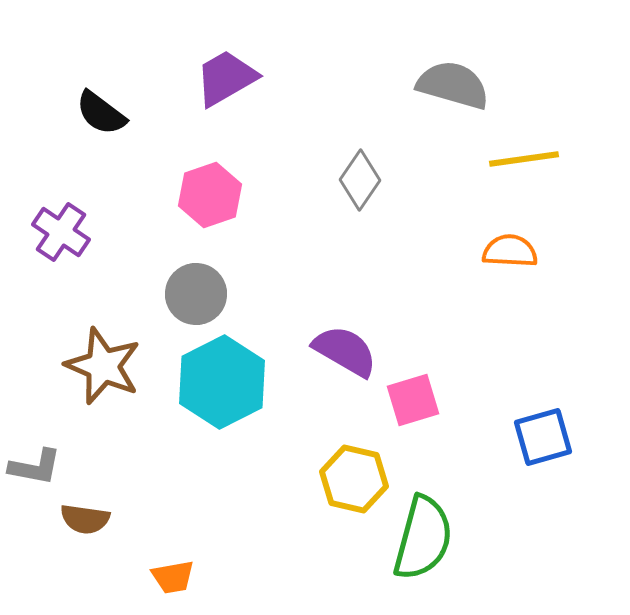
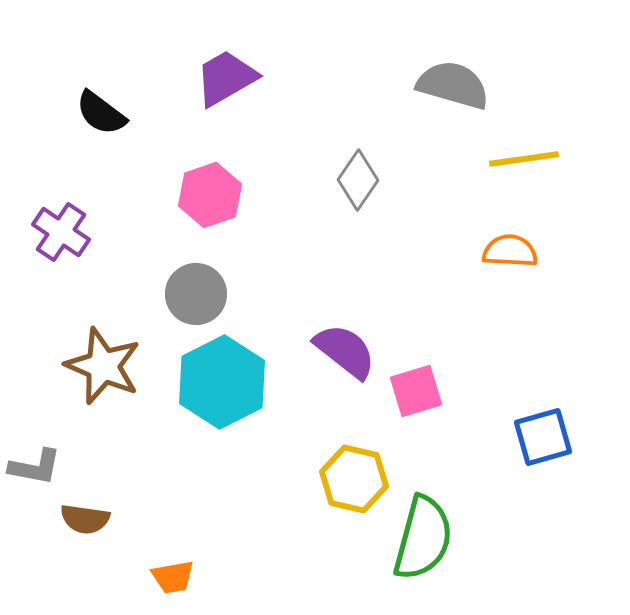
gray diamond: moved 2 px left
purple semicircle: rotated 8 degrees clockwise
pink square: moved 3 px right, 9 px up
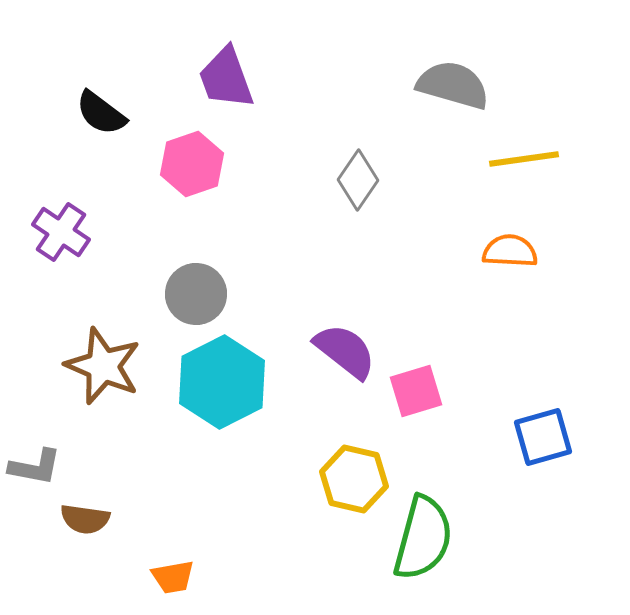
purple trapezoid: rotated 80 degrees counterclockwise
pink hexagon: moved 18 px left, 31 px up
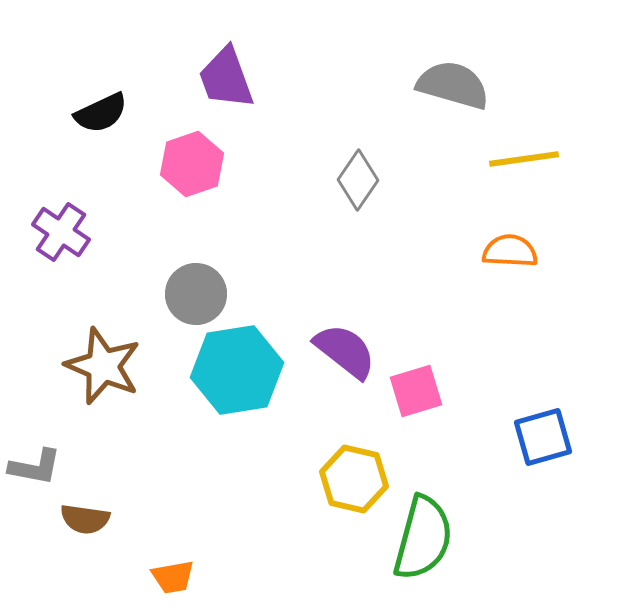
black semicircle: rotated 62 degrees counterclockwise
cyan hexagon: moved 15 px right, 12 px up; rotated 18 degrees clockwise
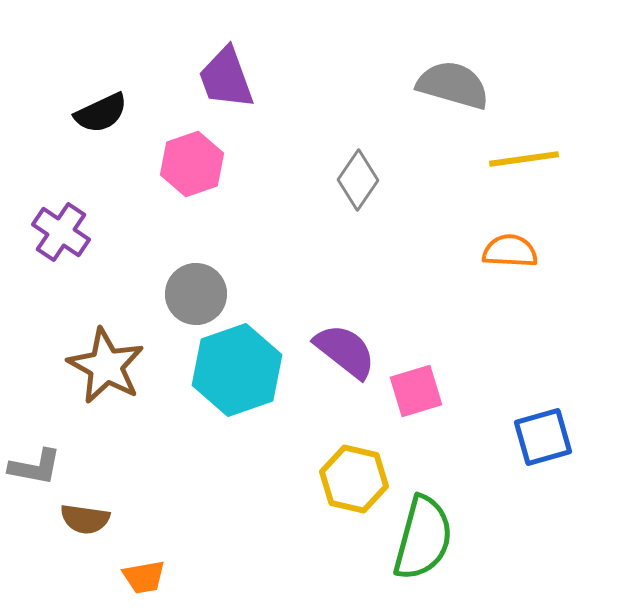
brown star: moved 3 px right; rotated 6 degrees clockwise
cyan hexagon: rotated 10 degrees counterclockwise
orange trapezoid: moved 29 px left
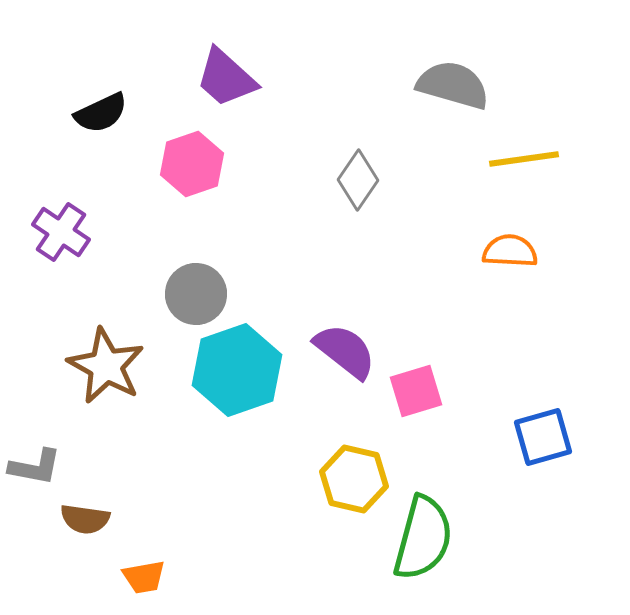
purple trapezoid: rotated 28 degrees counterclockwise
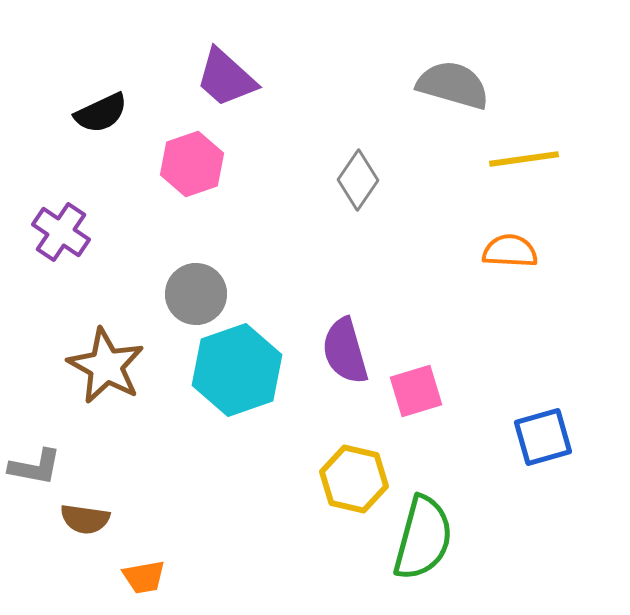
purple semicircle: rotated 144 degrees counterclockwise
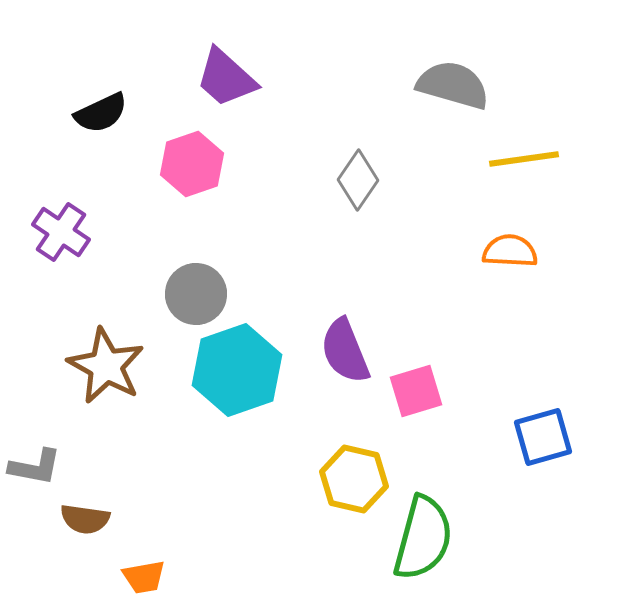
purple semicircle: rotated 6 degrees counterclockwise
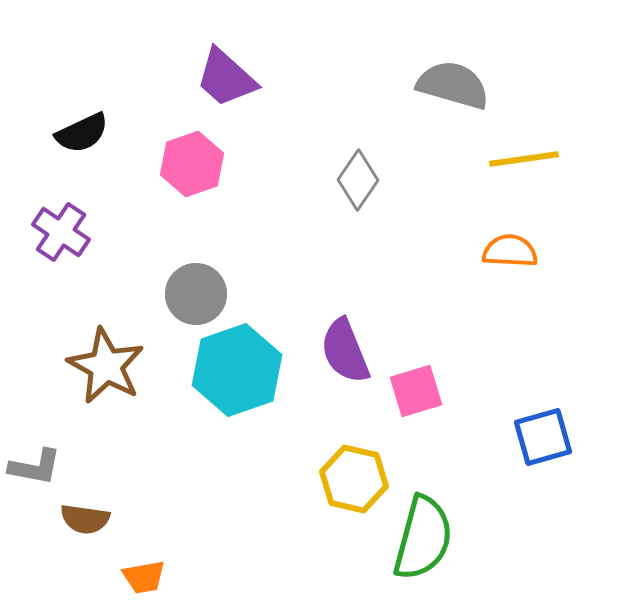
black semicircle: moved 19 px left, 20 px down
